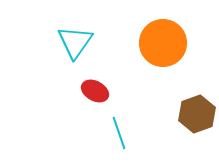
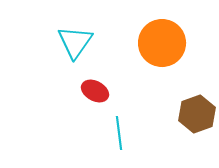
orange circle: moved 1 px left
cyan line: rotated 12 degrees clockwise
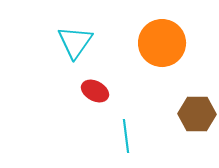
brown hexagon: rotated 21 degrees clockwise
cyan line: moved 7 px right, 3 px down
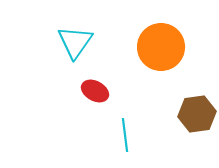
orange circle: moved 1 px left, 4 px down
brown hexagon: rotated 9 degrees counterclockwise
cyan line: moved 1 px left, 1 px up
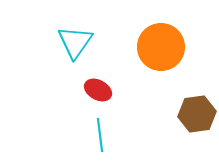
red ellipse: moved 3 px right, 1 px up
cyan line: moved 25 px left
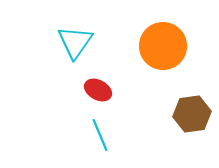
orange circle: moved 2 px right, 1 px up
brown hexagon: moved 5 px left
cyan line: rotated 16 degrees counterclockwise
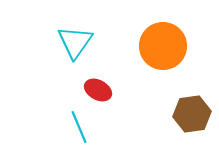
cyan line: moved 21 px left, 8 px up
